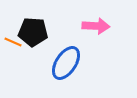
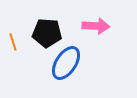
black pentagon: moved 14 px right, 1 px down
orange line: rotated 48 degrees clockwise
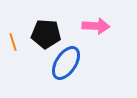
black pentagon: moved 1 px left, 1 px down
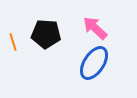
pink arrow: moved 1 px left, 2 px down; rotated 140 degrees counterclockwise
blue ellipse: moved 28 px right
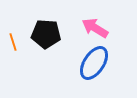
pink arrow: rotated 12 degrees counterclockwise
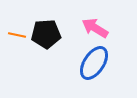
black pentagon: rotated 8 degrees counterclockwise
orange line: moved 4 px right, 7 px up; rotated 60 degrees counterclockwise
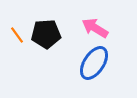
orange line: rotated 42 degrees clockwise
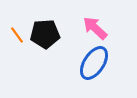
pink arrow: rotated 12 degrees clockwise
black pentagon: moved 1 px left
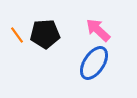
pink arrow: moved 3 px right, 2 px down
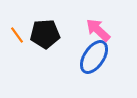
blue ellipse: moved 6 px up
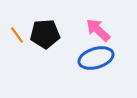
blue ellipse: moved 2 px right, 1 px down; rotated 40 degrees clockwise
